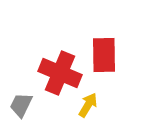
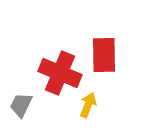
yellow arrow: rotated 10 degrees counterclockwise
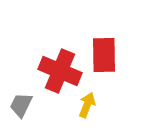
red cross: moved 2 px up
yellow arrow: moved 1 px left
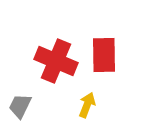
red cross: moved 4 px left, 10 px up
gray trapezoid: moved 1 px left, 1 px down
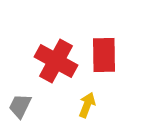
red cross: rotated 6 degrees clockwise
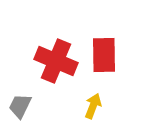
red cross: rotated 6 degrees counterclockwise
yellow arrow: moved 6 px right, 1 px down
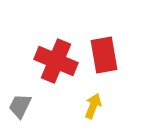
red rectangle: rotated 9 degrees counterclockwise
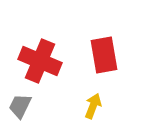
red cross: moved 16 px left
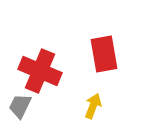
red rectangle: moved 1 px up
red cross: moved 10 px down
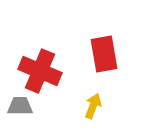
gray trapezoid: rotated 64 degrees clockwise
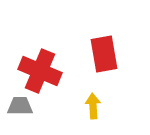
yellow arrow: rotated 25 degrees counterclockwise
